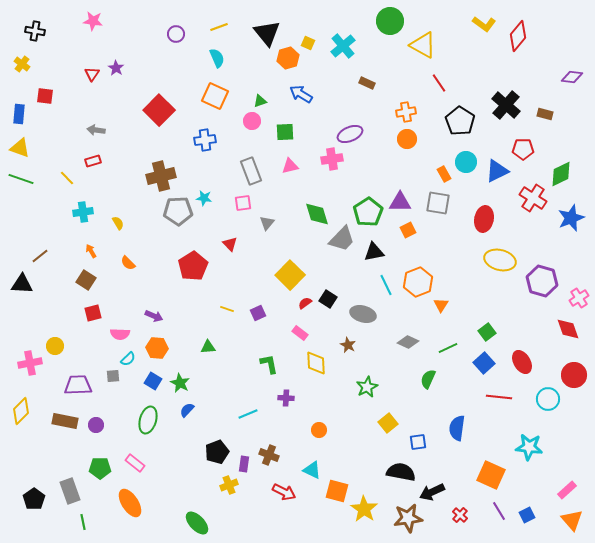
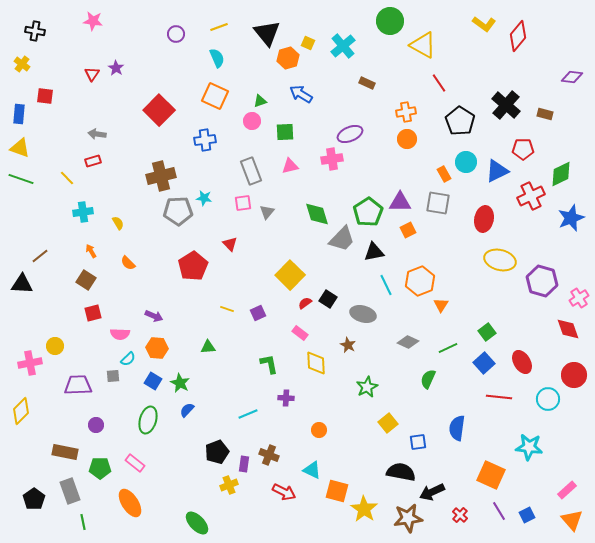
gray arrow at (96, 130): moved 1 px right, 4 px down
red cross at (533, 198): moved 2 px left, 2 px up; rotated 32 degrees clockwise
gray triangle at (267, 223): moved 11 px up
orange hexagon at (418, 282): moved 2 px right, 1 px up
brown rectangle at (65, 421): moved 31 px down
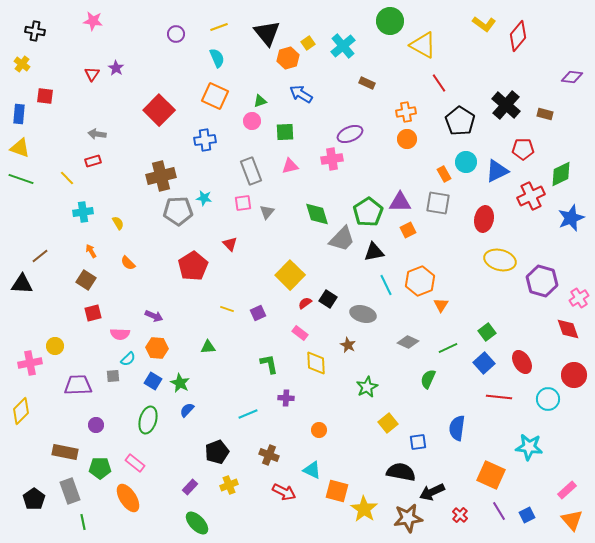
yellow square at (308, 43): rotated 32 degrees clockwise
purple rectangle at (244, 464): moved 54 px left, 23 px down; rotated 35 degrees clockwise
orange ellipse at (130, 503): moved 2 px left, 5 px up
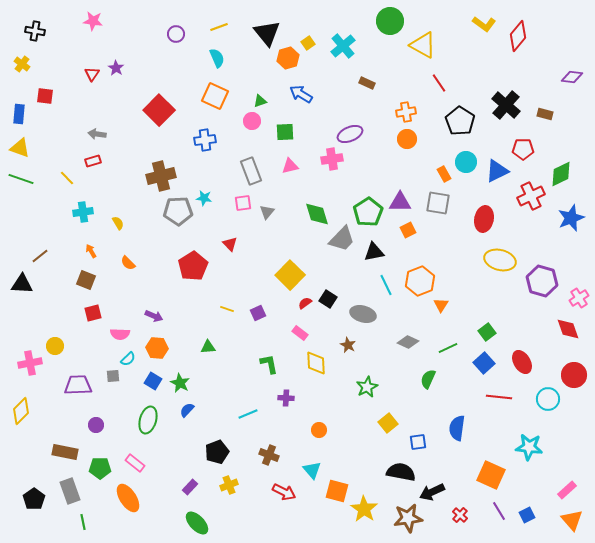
brown square at (86, 280): rotated 12 degrees counterclockwise
cyan triangle at (312, 470): rotated 24 degrees clockwise
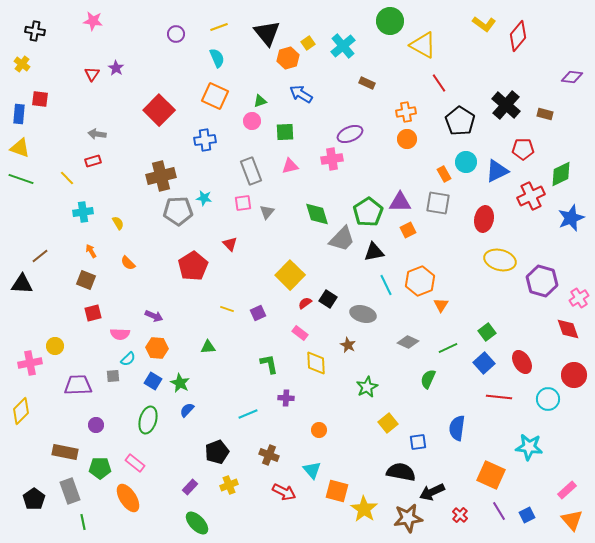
red square at (45, 96): moved 5 px left, 3 px down
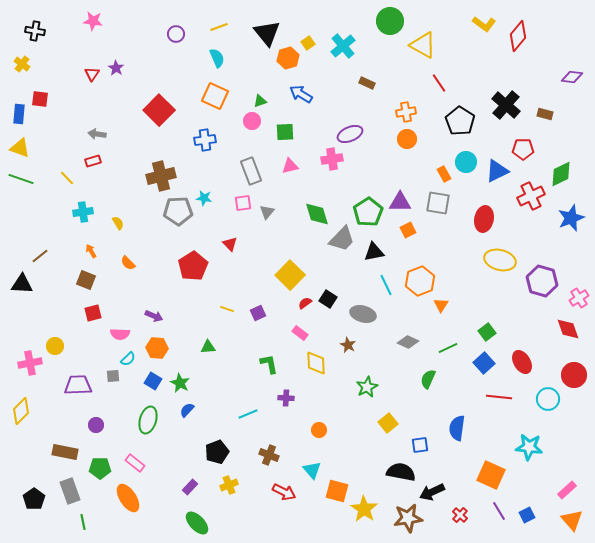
blue square at (418, 442): moved 2 px right, 3 px down
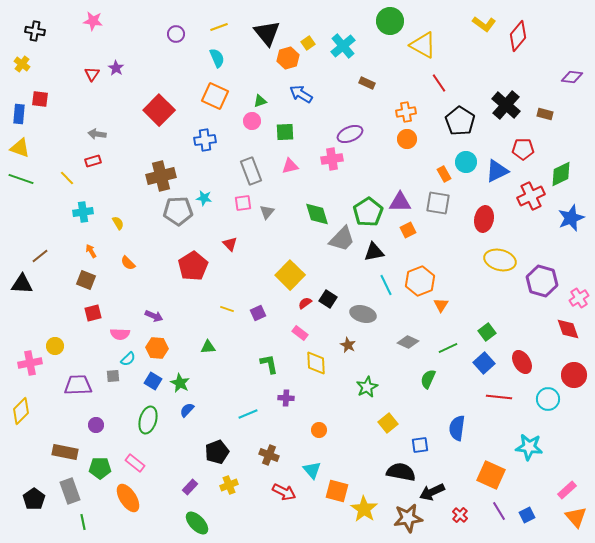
orange triangle at (572, 520): moved 4 px right, 3 px up
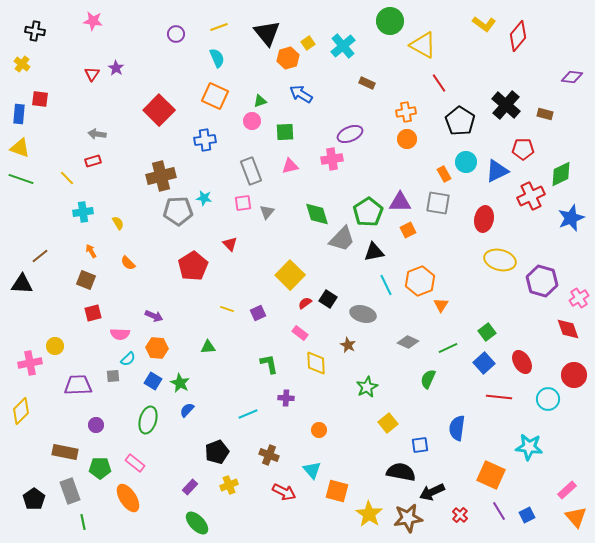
yellow star at (364, 509): moved 5 px right, 5 px down
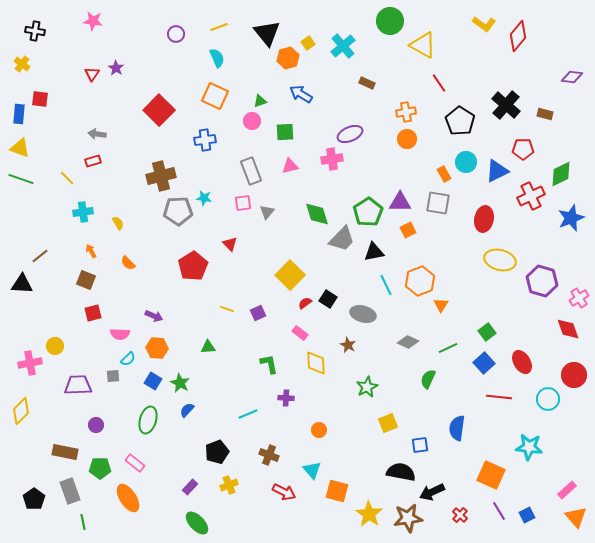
yellow square at (388, 423): rotated 18 degrees clockwise
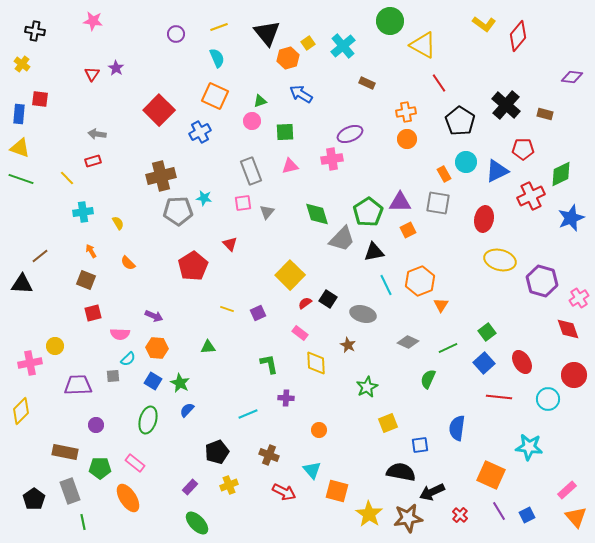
blue cross at (205, 140): moved 5 px left, 8 px up; rotated 20 degrees counterclockwise
